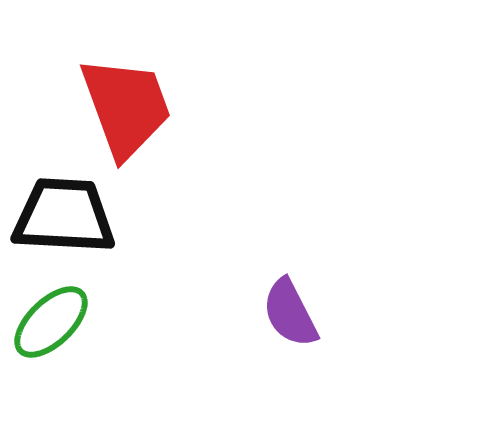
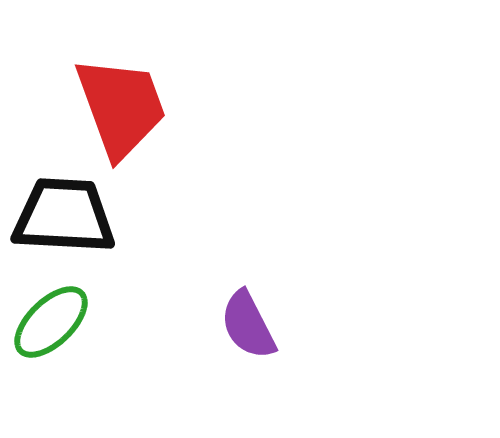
red trapezoid: moved 5 px left
purple semicircle: moved 42 px left, 12 px down
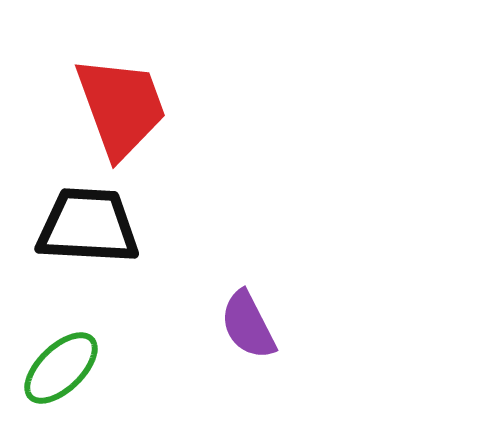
black trapezoid: moved 24 px right, 10 px down
green ellipse: moved 10 px right, 46 px down
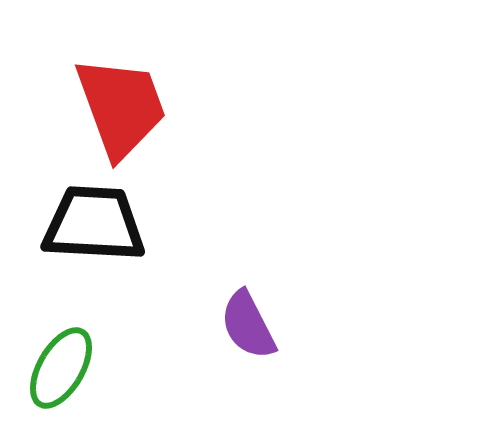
black trapezoid: moved 6 px right, 2 px up
green ellipse: rotated 16 degrees counterclockwise
